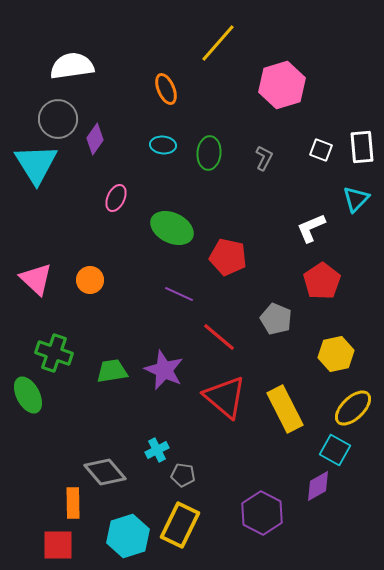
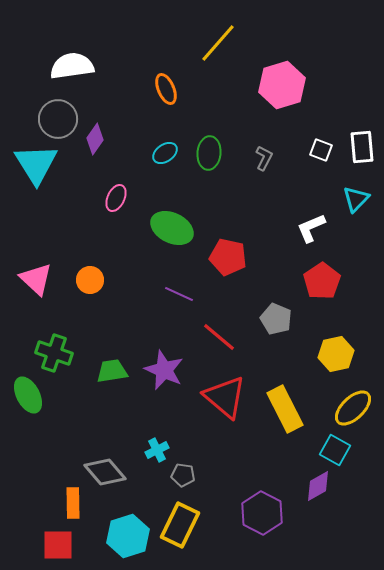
cyan ellipse at (163, 145): moved 2 px right, 8 px down; rotated 40 degrees counterclockwise
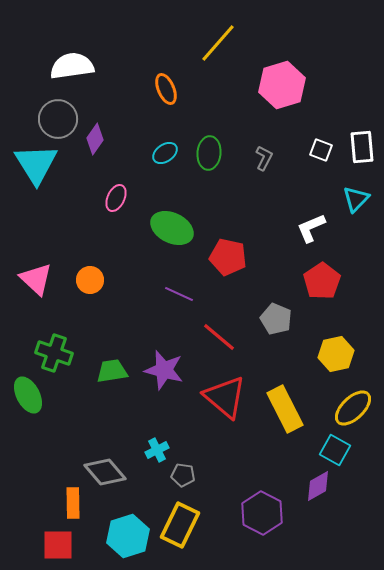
purple star at (164, 370): rotated 9 degrees counterclockwise
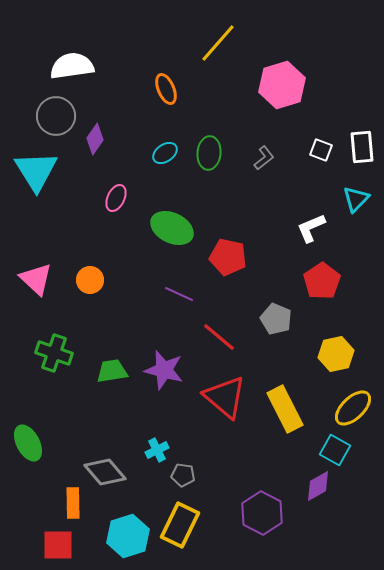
gray circle at (58, 119): moved 2 px left, 3 px up
gray L-shape at (264, 158): rotated 25 degrees clockwise
cyan triangle at (36, 164): moved 7 px down
green ellipse at (28, 395): moved 48 px down
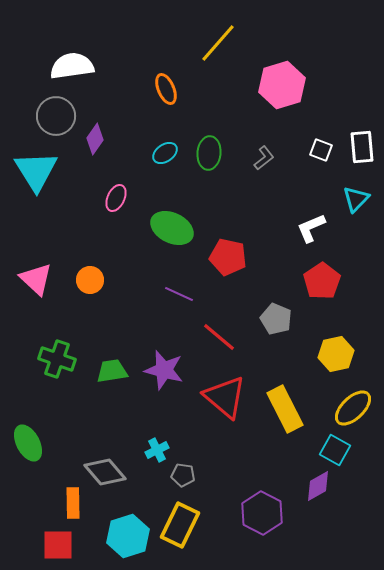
green cross at (54, 353): moved 3 px right, 6 px down
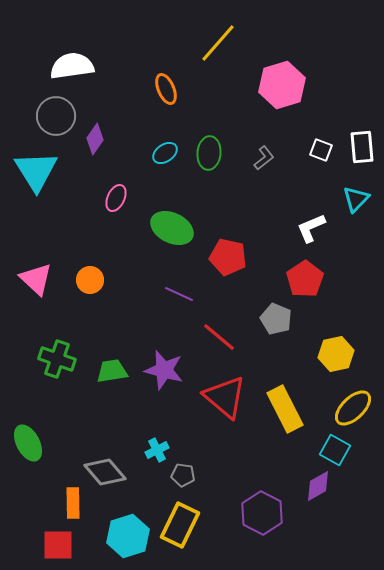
red pentagon at (322, 281): moved 17 px left, 2 px up
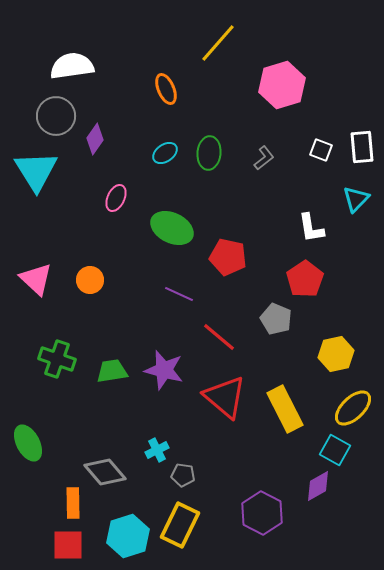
white L-shape at (311, 228): rotated 76 degrees counterclockwise
red square at (58, 545): moved 10 px right
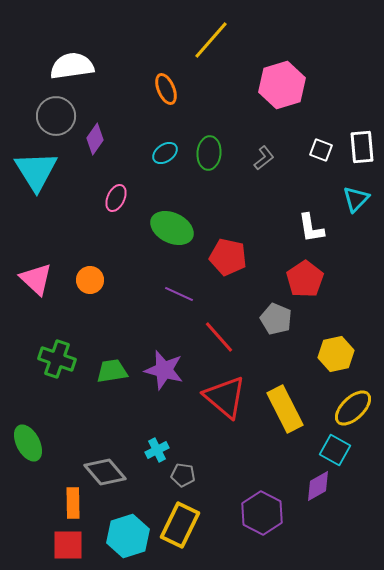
yellow line at (218, 43): moved 7 px left, 3 px up
red line at (219, 337): rotated 9 degrees clockwise
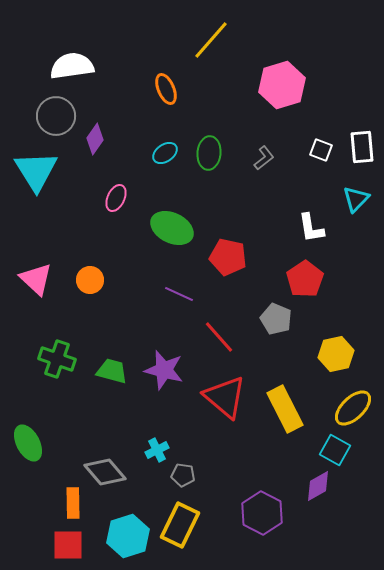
green trapezoid at (112, 371): rotated 24 degrees clockwise
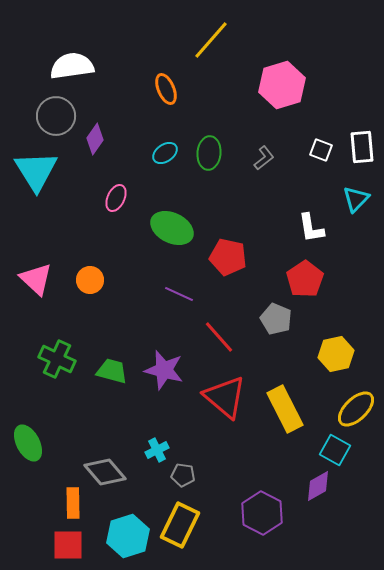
green cross at (57, 359): rotated 6 degrees clockwise
yellow ellipse at (353, 408): moved 3 px right, 1 px down
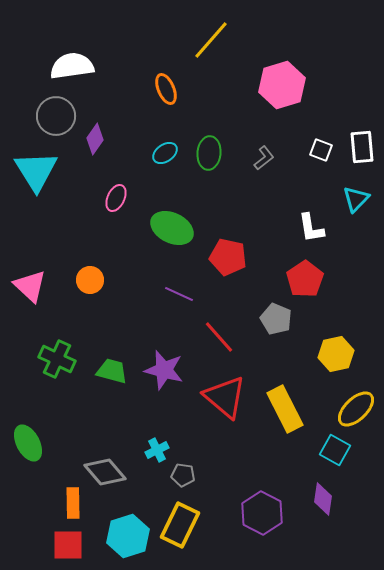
pink triangle at (36, 279): moved 6 px left, 7 px down
purple diamond at (318, 486): moved 5 px right, 13 px down; rotated 52 degrees counterclockwise
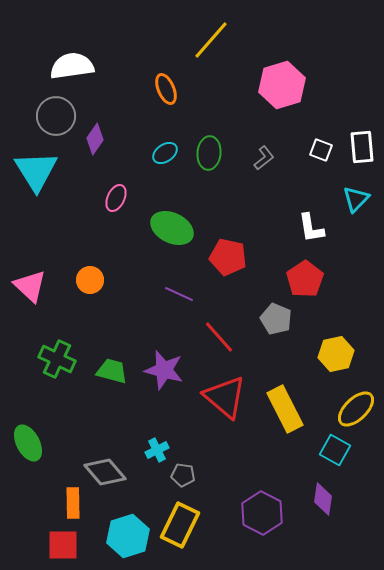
red square at (68, 545): moved 5 px left
